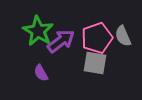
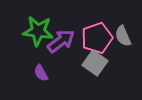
green star: rotated 24 degrees counterclockwise
gray square: rotated 25 degrees clockwise
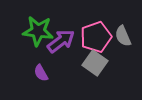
pink pentagon: moved 1 px left, 1 px up
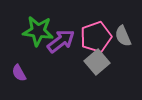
gray square: moved 2 px right, 1 px up; rotated 15 degrees clockwise
purple semicircle: moved 22 px left
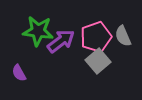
gray square: moved 1 px right, 1 px up
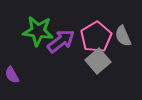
pink pentagon: rotated 12 degrees counterclockwise
purple semicircle: moved 7 px left, 2 px down
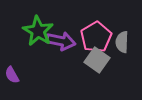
green star: rotated 24 degrees clockwise
gray semicircle: moved 1 px left, 6 px down; rotated 25 degrees clockwise
purple arrow: rotated 48 degrees clockwise
gray square: moved 1 px left, 1 px up; rotated 15 degrees counterclockwise
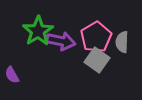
green star: rotated 8 degrees clockwise
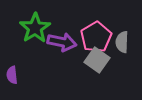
green star: moved 3 px left, 3 px up
purple arrow: moved 1 px right, 1 px down
purple semicircle: rotated 24 degrees clockwise
